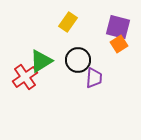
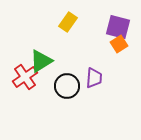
black circle: moved 11 px left, 26 px down
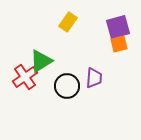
purple square: rotated 30 degrees counterclockwise
orange square: rotated 18 degrees clockwise
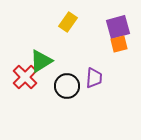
red cross: rotated 10 degrees counterclockwise
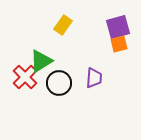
yellow rectangle: moved 5 px left, 3 px down
black circle: moved 8 px left, 3 px up
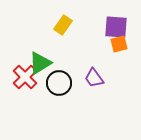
purple square: moved 2 px left; rotated 20 degrees clockwise
green triangle: moved 1 px left, 2 px down
purple trapezoid: rotated 140 degrees clockwise
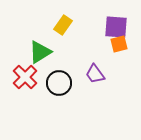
green triangle: moved 11 px up
purple trapezoid: moved 1 px right, 4 px up
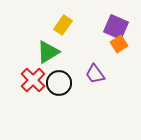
purple square: rotated 20 degrees clockwise
orange square: rotated 18 degrees counterclockwise
green triangle: moved 8 px right
red cross: moved 8 px right, 3 px down
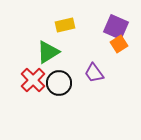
yellow rectangle: moved 2 px right; rotated 42 degrees clockwise
purple trapezoid: moved 1 px left, 1 px up
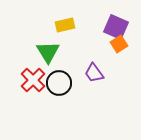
green triangle: rotated 30 degrees counterclockwise
